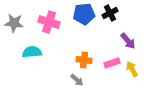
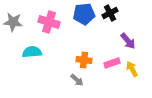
gray star: moved 1 px left, 1 px up
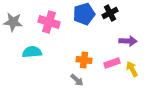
blue pentagon: rotated 10 degrees counterclockwise
purple arrow: rotated 48 degrees counterclockwise
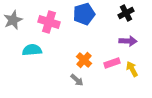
black cross: moved 16 px right
gray star: moved 2 px up; rotated 30 degrees counterclockwise
cyan semicircle: moved 2 px up
orange cross: rotated 35 degrees clockwise
